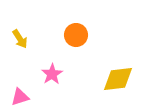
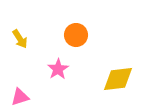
pink star: moved 6 px right, 5 px up
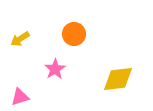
orange circle: moved 2 px left, 1 px up
yellow arrow: rotated 90 degrees clockwise
pink star: moved 3 px left
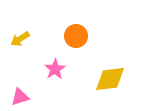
orange circle: moved 2 px right, 2 px down
yellow diamond: moved 8 px left
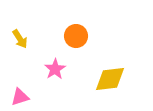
yellow arrow: rotated 90 degrees counterclockwise
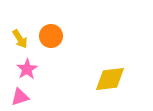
orange circle: moved 25 px left
pink star: moved 28 px left
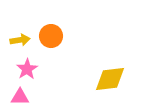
yellow arrow: moved 1 px down; rotated 66 degrees counterclockwise
pink triangle: rotated 18 degrees clockwise
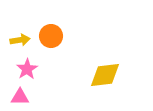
yellow diamond: moved 5 px left, 4 px up
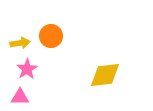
yellow arrow: moved 3 px down
